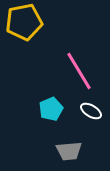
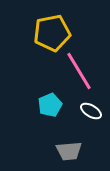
yellow pentagon: moved 28 px right, 11 px down
cyan pentagon: moved 1 px left, 4 px up
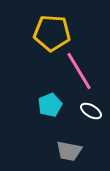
yellow pentagon: rotated 15 degrees clockwise
gray trapezoid: rotated 16 degrees clockwise
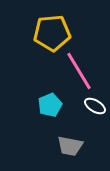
yellow pentagon: rotated 9 degrees counterclockwise
white ellipse: moved 4 px right, 5 px up
gray trapezoid: moved 1 px right, 5 px up
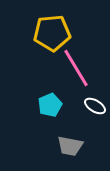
pink line: moved 3 px left, 3 px up
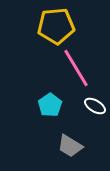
yellow pentagon: moved 4 px right, 7 px up
cyan pentagon: rotated 10 degrees counterclockwise
gray trapezoid: rotated 20 degrees clockwise
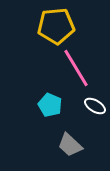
cyan pentagon: rotated 15 degrees counterclockwise
gray trapezoid: moved 1 px up; rotated 12 degrees clockwise
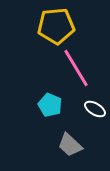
white ellipse: moved 3 px down
